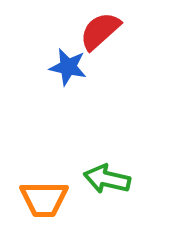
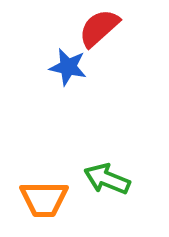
red semicircle: moved 1 px left, 3 px up
green arrow: rotated 9 degrees clockwise
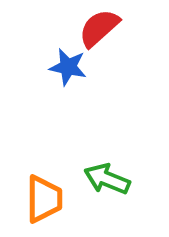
orange trapezoid: rotated 90 degrees counterclockwise
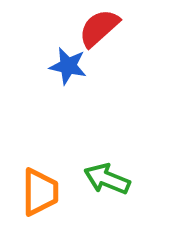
blue star: moved 1 px up
orange trapezoid: moved 4 px left, 7 px up
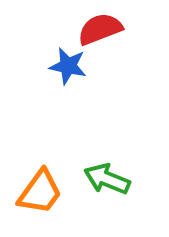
red semicircle: moved 1 px right, 1 px down; rotated 21 degrees clockwise
orange trapezoid: rotated 36 degrees clockwise
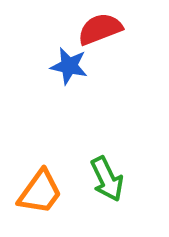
blue star: moved 1 px right
green arrow: rotated 138 degrees counterclockwise
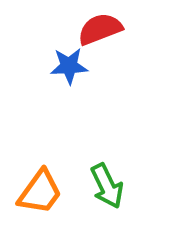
blue star: rotated 15 degrees counterclockwise
green arrow: moved 7 px down
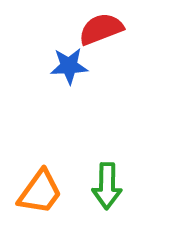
red semicircle: moved 1 px right
green arrow: rotated 27 degrees clockwise
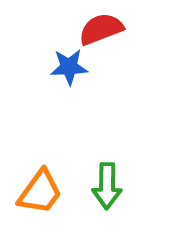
blue star: moved 1 px down
